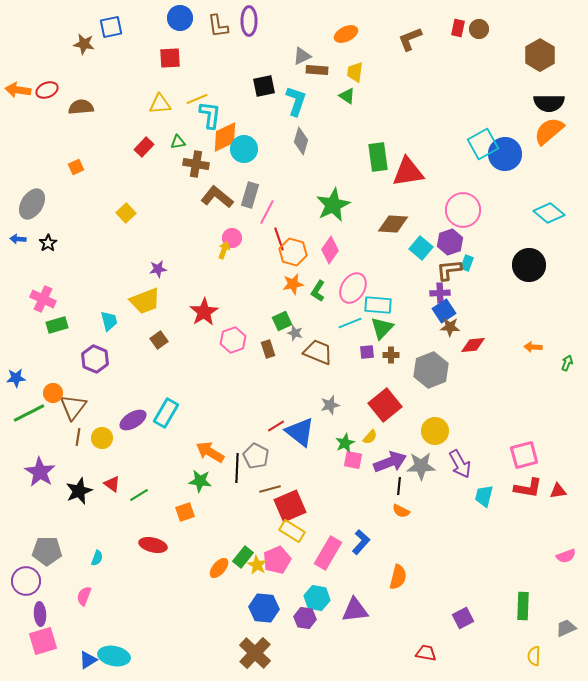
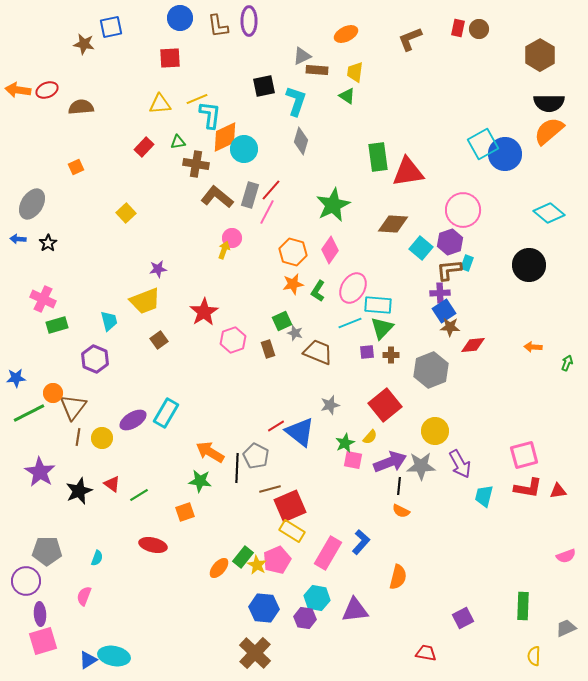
red line at (279, 239): moved 8 px left, 49 px up; rotated 60 degrees clockwise
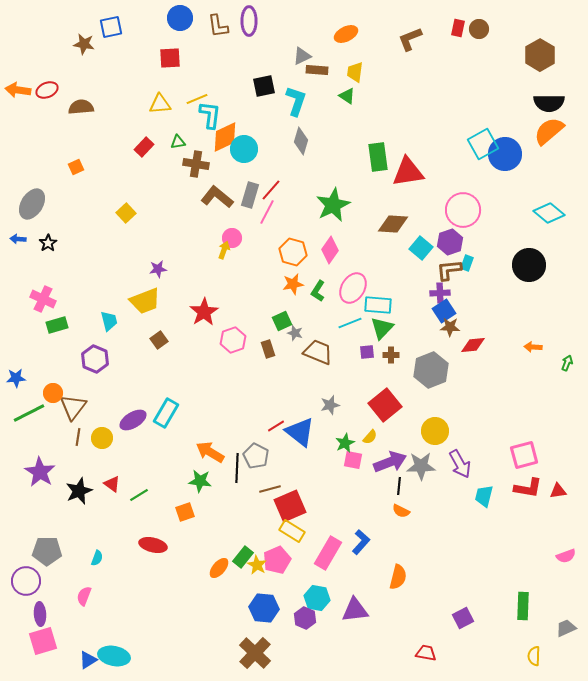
purple hexagon at (305, 618): rotated 15 degrees clockwise
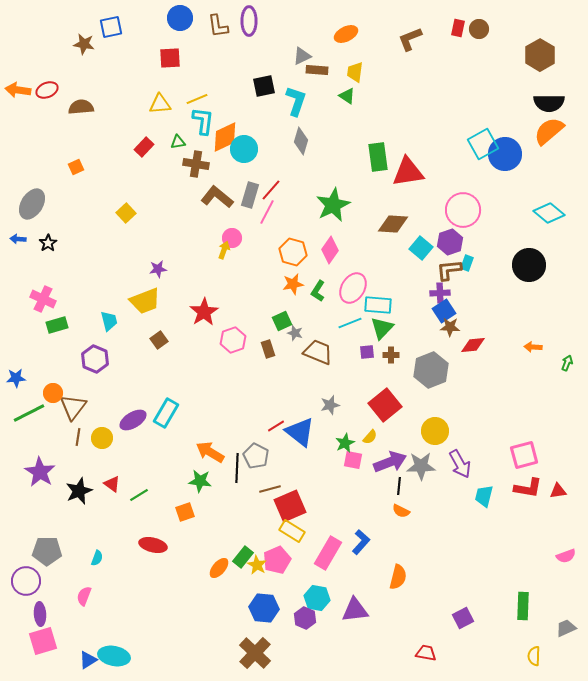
cyan L-shape at (210, 115): moved 7 px left, 6 px down
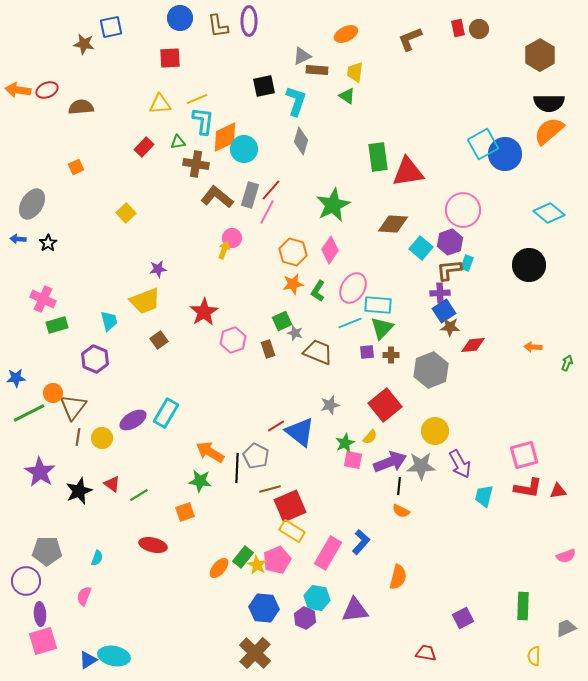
red rectangle at (458, 28): rotated 24 degrees counterclockwise
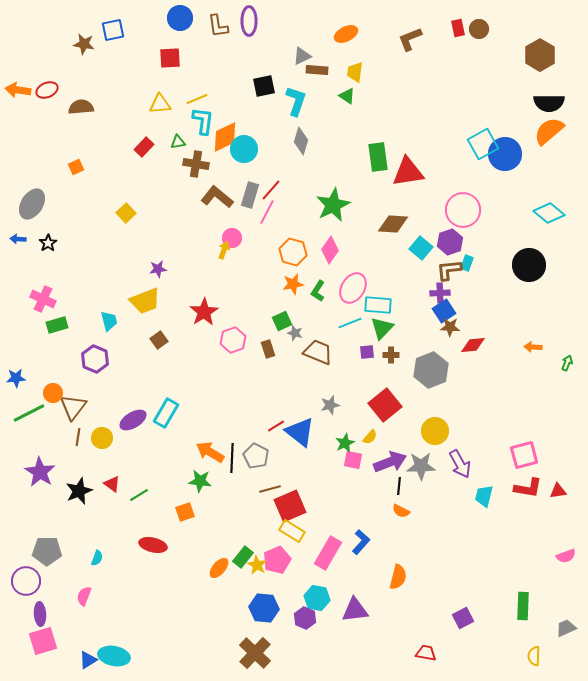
blue square at (111, 27): moved 2 px right, 3 px down
black line at (237, 468): moved 5 px left, 10 px up
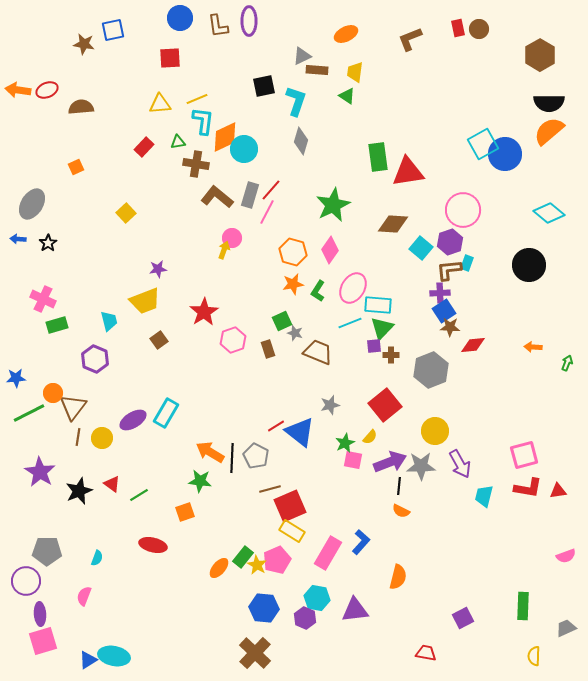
purple square at (367, 352): moved 7 px right, 6 px up
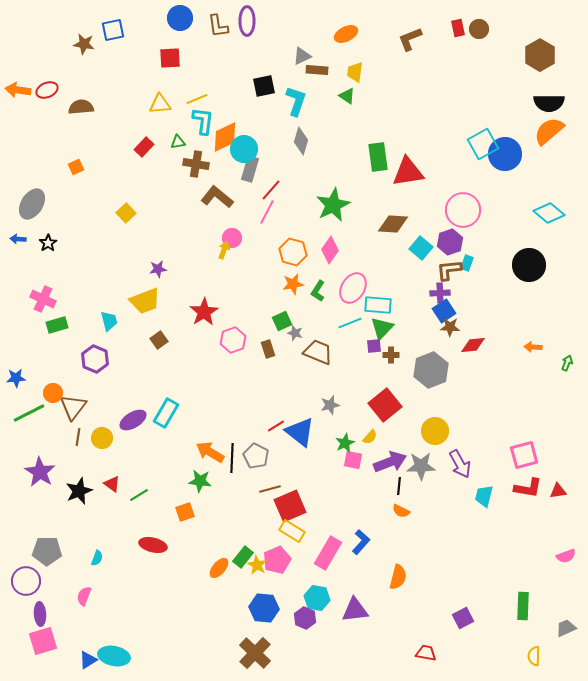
purple ellipse at (249, 21): moved 2 px left
gray rectangle at (250, 195): moved 26 px up
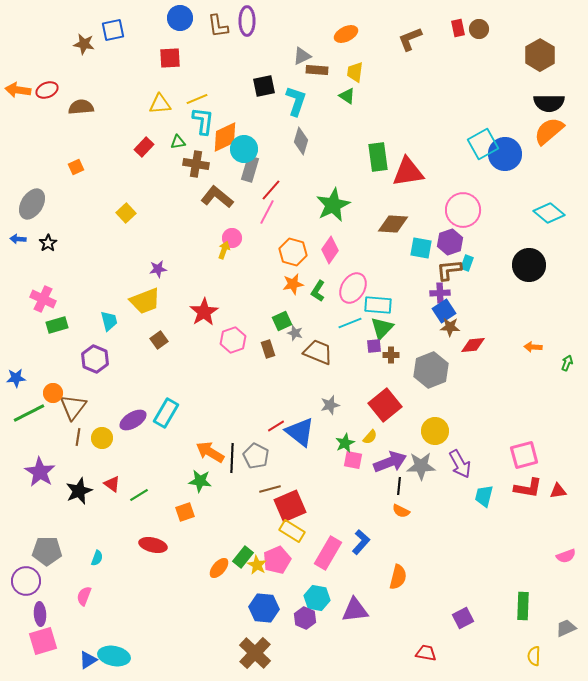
cyan square at (421, 248): rotated 30 degrees counterclockwise
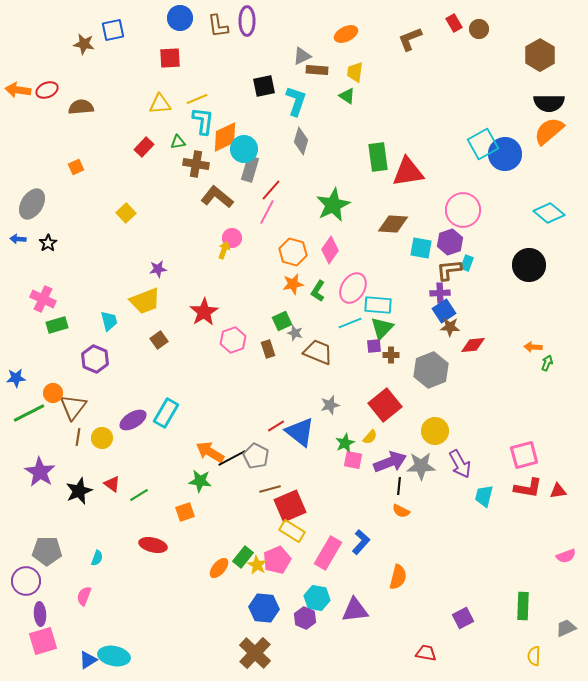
red rectangle at (458, 28): moved 4 px left, 5 px up; rotated 18 degrees counterclockwise
green arrow at (567, 363): moved 20 px left
black line at (232, 458): rotated 60 degrees clockwise
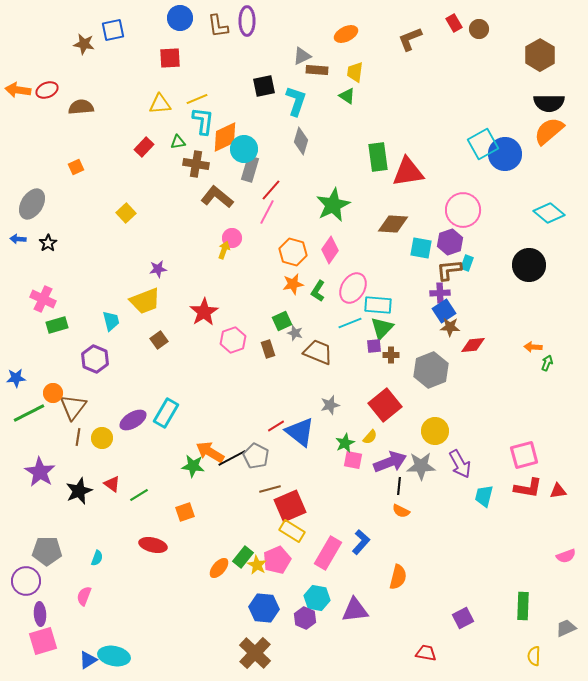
cyan trapezoid at (109, 321): moved 2 px right
green star at (200, 481): moved 7 px left, 15 px up
